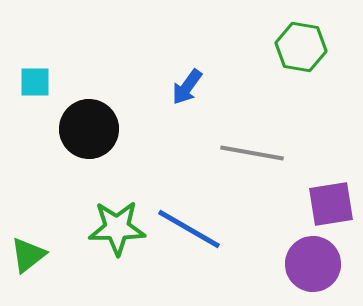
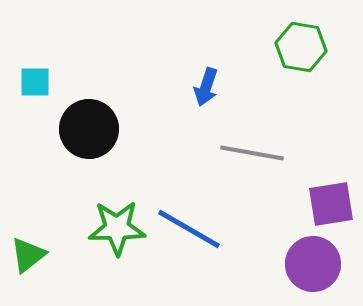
blue arrow: moved 19 px right; rotated 18 degrees counterclockwise
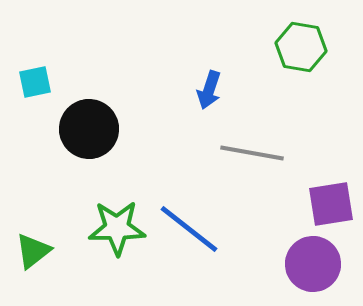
cyan square: rotated 12 degrees counterclockwise
blue arrow: moved 3 px right, 3 px down
blue line: rotated 8 degrees clockwise
green triangle: moved 5 px right, 4 px up
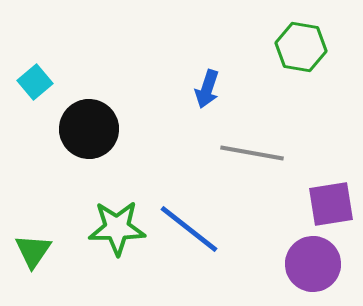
cyan square: rotated 28 degrees counterclockwise
blue arrow: moved 2 px left, 1 px up
green triangle: rotated 18 degrees counterclockwise
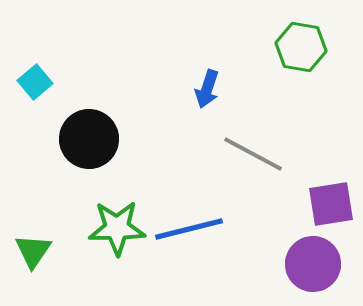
black circle: moved 10 px down
gray line: moved 1 px right, 1 px down; rotated 18 degrees clockwise
blue line: rotated 52 degrees counterclockwise
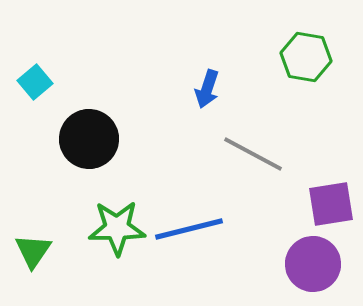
green hexagon: moved 5 px right, 10 px down
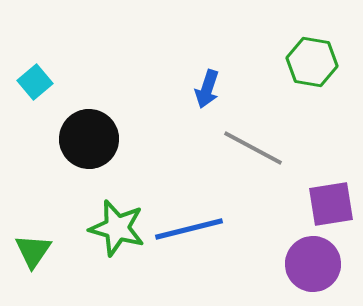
green hexagon: moved 6 px right, 5 px down
gray line: moved 6 px up
green star: rotated 16 degrees clockwise
